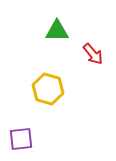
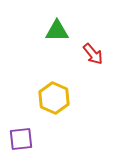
yellow hexagon: moved 6 px right, 9 px down; rotated 8 degrees clockwise
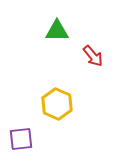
red arrow: moved 2 px down
yellow hexagon: moved 3 px right, 6 px down
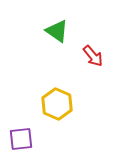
green triangle: rotated 35 degrees clockwise
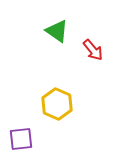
red arrow: moved 6 px up
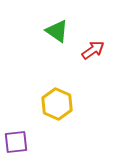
red arrow: rotated 85 degrees counterclockwise
purple square: moved 5 px left, 3 px down
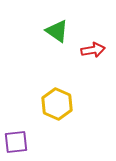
red arrow: rotated 25 degrees clockwise
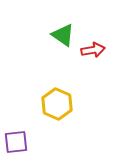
green triangle: moved 6 px right, 4 px down
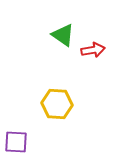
yellow hexagon: rotated 20 degrees counterclockwise
purple square: rotated 10 degrees clockwise
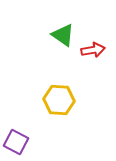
yellow hexagon: moved 2 px right, 4 px up
purple square: rotated 25 degrees clockwise
